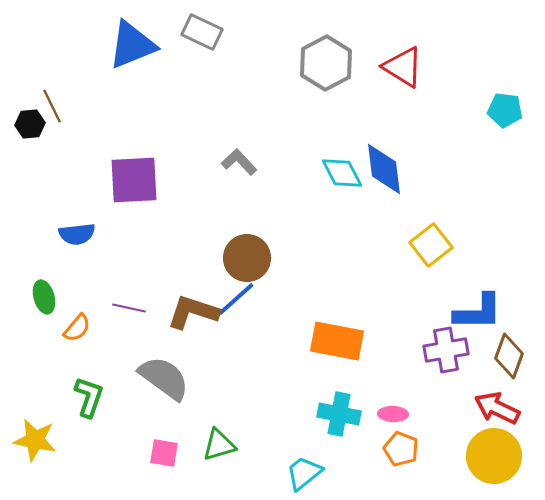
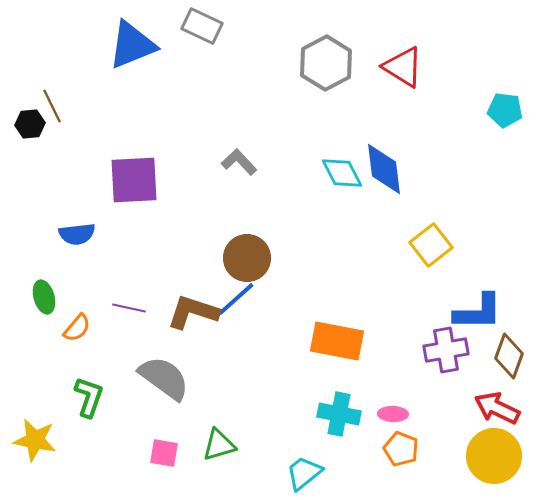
gray rectangle: moved 6 px up
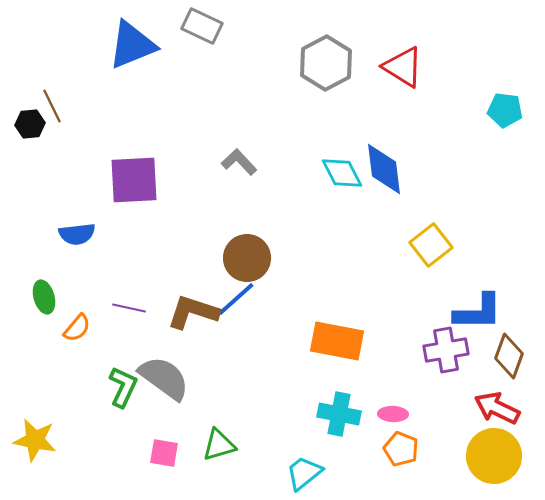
green L-shape: moved 34 px right, 10 px up; rotated 6 degrees clockwise
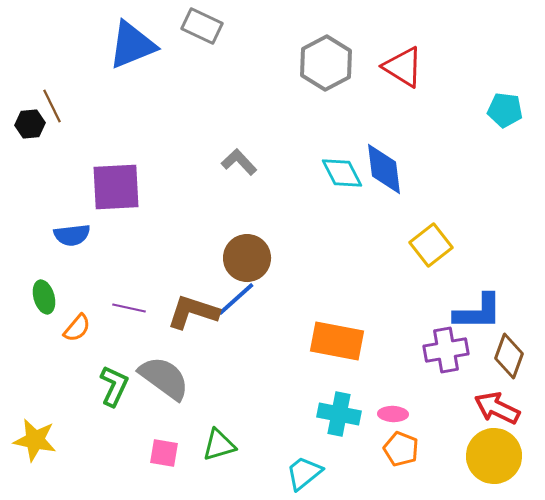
purple square: moved 18 px left, 7 px down
blue semicircle: moved 5 px left, 1 px down
green L-shape: moved 9 px left, 1 px up
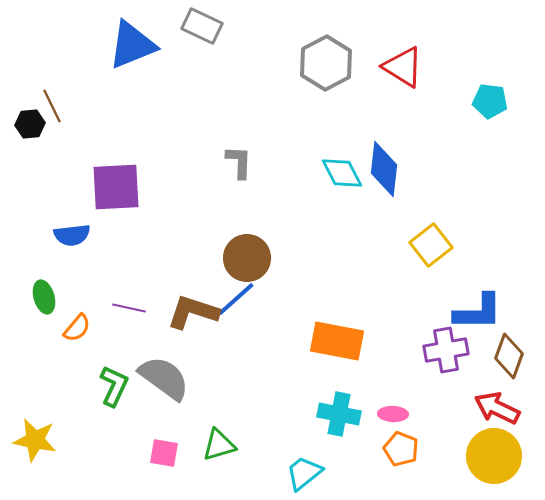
cyan pentagon: moved 15 px left, 9 px up
gray L-shape: rotated 45 degrees clockwise
blue diamond: rotated 14 degrees clockwise
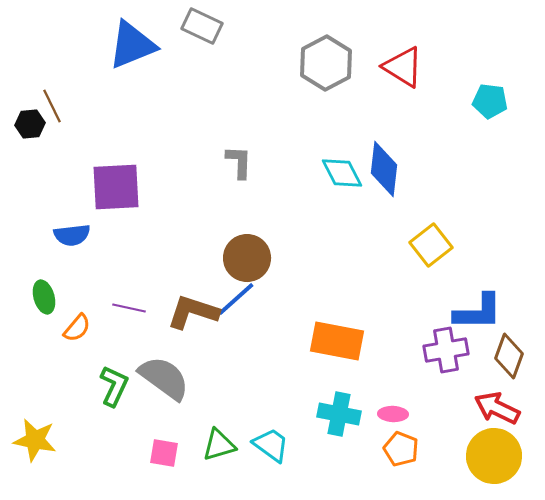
cyan trapezoid: moved 33 px left, 28 px up; rotated 75 degrees clockwise
